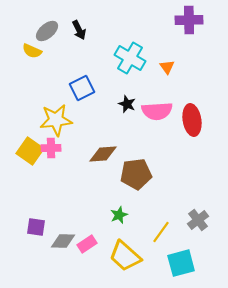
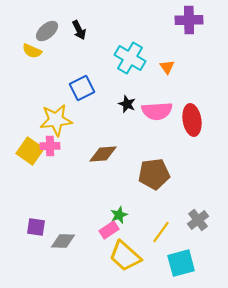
pink cross: moved 1 px left, 2 px up
brown pentagon: moved 18 px right
pink rectangle: moved 22 px right, 14 px up
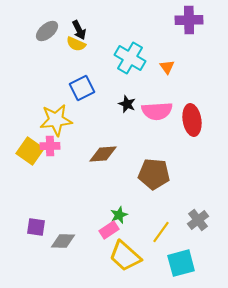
yellow semicircle: moved 44 px right, 7 px up
brown pentagon: rotated 12 degrees clockwise
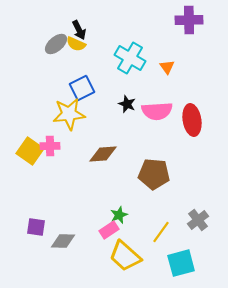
gray ellipse: moved 9 px right, 13 px down
yellow star: moved 13 px right, 6 px up
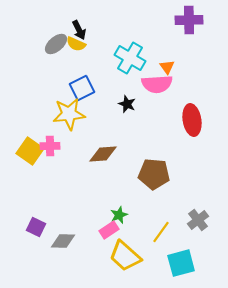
pink semicircle: moved 27 px up
purple square: rotated 18 degrees clockwise
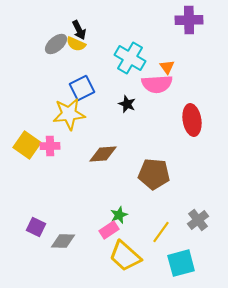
yellow square: moved 3 px left, 6 px up
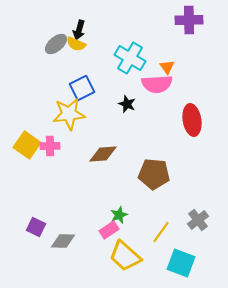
black arrow: rotated 42 degrees clockwise
cyan square: rotated 36 degrees clockwise
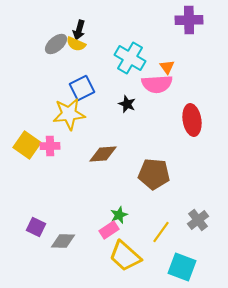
cyan square: moved 1 px right, 4 px down
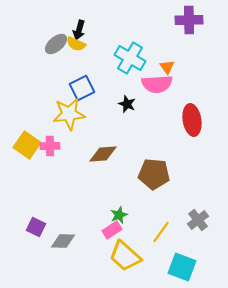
pink rectangle: moved 3 px right
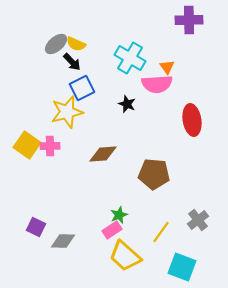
black arrow: moved 7 px left, 32 px down; rotated 60 degrees counterclockwise
yellow star: moved 2 px left, 2 px up; rotated 8 degrees counterclockwise
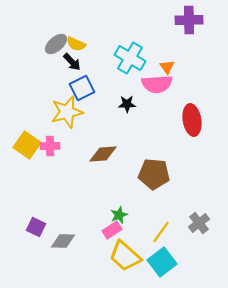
black star: rotated 24 degrees counterclockwise
gray cross: moved 1 px right, 3 px down
cyan square: moved 20 px left, 5 px up; rotated 32 degrees clockwise
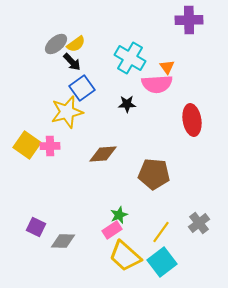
yellow semicircle: rotated 60 degrees counterclockwise
blue square: rotated 10 degrees counterclockwise
